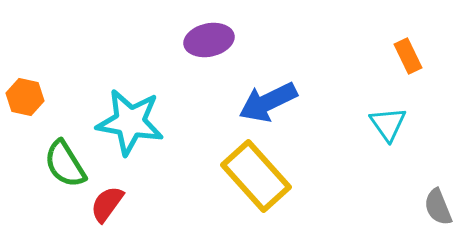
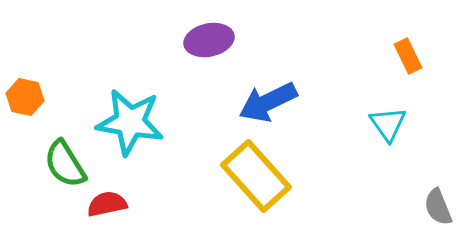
red semicircle: rotated 42 degrees clockwise
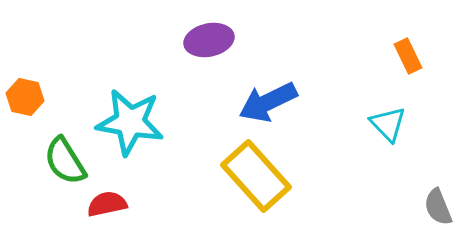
cyan triangle: rotated 9 degrees counterclockwise
green semicircle: moved 3 px up
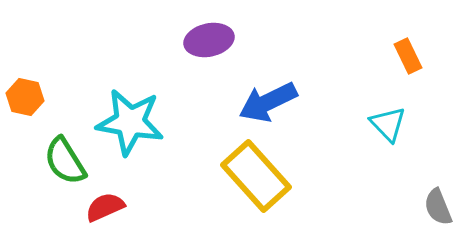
red semicircle: moved 2 px left, 3 px down; rotated 12 degrees counterclockwise
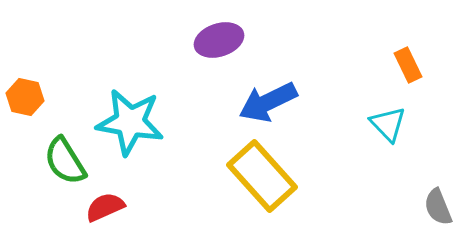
purple ellipse: moved 10 px right; rotated 6 degrees counterclockwise
orange rectangle: moved 9 px down
yellow rectangle: moved 6 px right
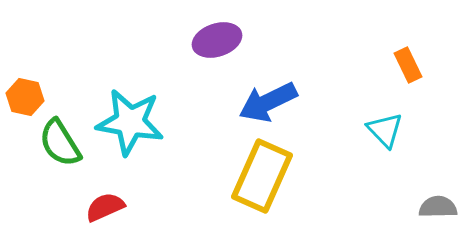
purple ellipse: moved 2 px left
cyan triangle: moved 3 px left, 6 px down
green semicircle: moved 5 px left, 18 px up
yellow rectangle: rotated 66 degrees clockwise
gray semicircle: rotated 111 degrees clockwise
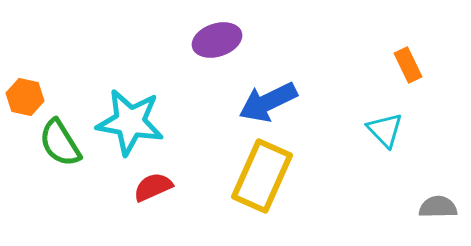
red semicircle: moved 48 px right, 20 px up
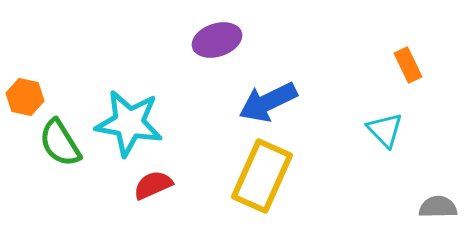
cyan star: moved 1 px left, 1 px down
red semicircle: moved 2 px up
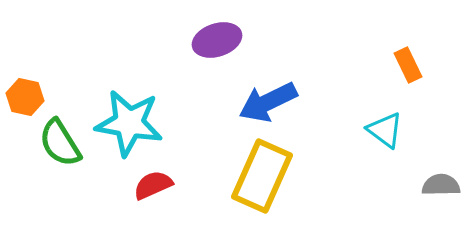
cyan triangle: rotated 9 degrees counterclockwise
gray semicircle: moved 3 px right, 22 px up
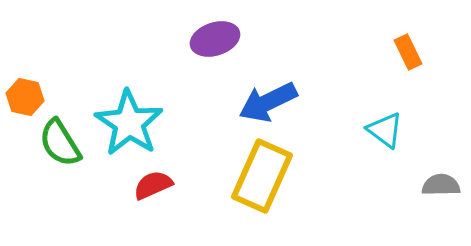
purple ellipse: moved 2 px left, 1 px up
orange rectangle: moved 13 px up
cyan star: rotated 24 degrees clockwise
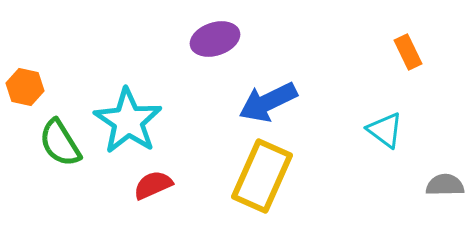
orange hexagon: moved 10 px up
cyan star: moved 1 px left, 2 px up
gray semicircle: moved 4 px right
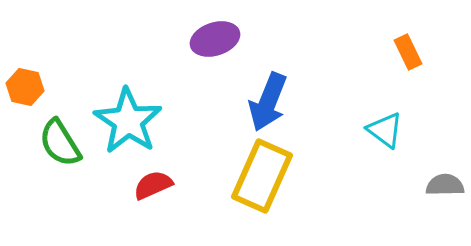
blue arrow: rotated 42 degrees counterclockwise
